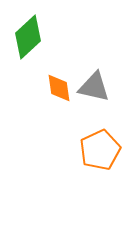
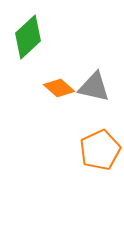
orange diamond: rotated 40 degrees counterclockwise
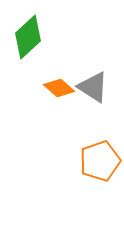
gray triangle: moved 1 px left; rotated 20 degrees clockwise
orange pentagon: moved 11 px down; rotated 6 degrees clockwise
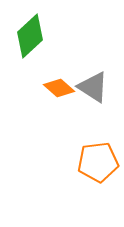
green diamond: moved 2 px right, 1 px up
orange pentagon: moved 2 px left, 1 px down; rotated 12 degrees clockwise
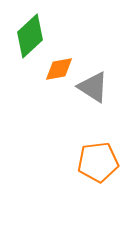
orange diamond: moved 19 px up; rotated 52 degrees counterclockwise
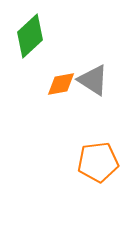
orange diamond: moved 2 px right, 15 px down
gray triangle: moved 7 px up
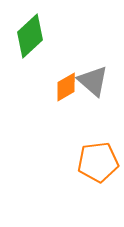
gray triangle: moved 1 px down; rotated 8 degrees clockwise
orange diamond: moved 5 px right, 3 px down; rotated 20 degrees counterclockwise
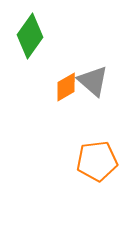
green diamond: rotated 12 degrees counterclockwise
orange pentagon: moved 1 px left, 1 px up
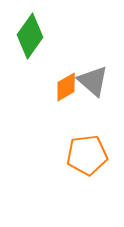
orange pentagon: moved 10 px left, 6 px up
